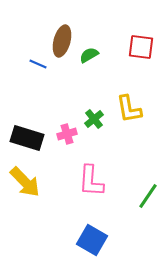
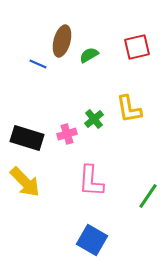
red square: moved 4 px left; rotated 20 degrees counterclockwise
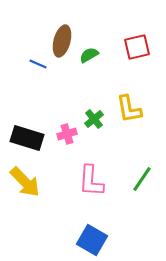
green line: moved 6 px left, 17 px up
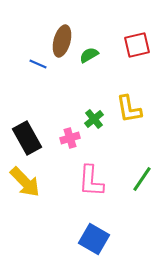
red square: moved 2 px up
pink cross: moved 3 px right, 4 px down
black rectangle: rotated 44 degrees clockwise
blue square: moved 2 px right, 1 px up
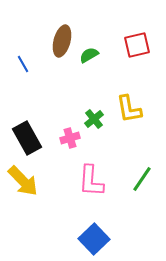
blue line: moved 15 px left; rotated 36 degrees clockwise
yellow arrow: moved 2 px left, 1 px up
blue square: rotated 16 degrees clockwise
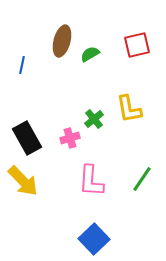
green semicircle: moved 1 px right, 1 px up
blue line: moved 1 px left, 1 px down; rotated 42 degrees clockwise
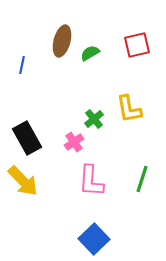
green semicircle: moved 1 px up
pink cross: moved 4 px right, 4 px down; rotated 18 degrees counterclockwise
green line: rotated 16 degrees counterclockwise
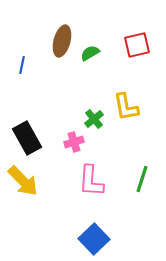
yellow L-shape: moved 3 px left, 2 px up
pink cross: rotated 18 degrees clockwise
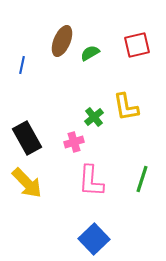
brown ellipse: rotated 8 degrees clockwise
green cross: moved 2 px up
yellow arrow: moved 4 px right, 2 px down
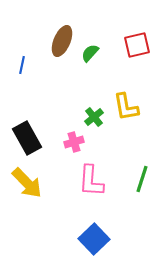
green semicircle: rotated 18 degrees counterclockwise
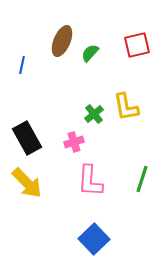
green cross: moved 3 px up
pink L-shape: moved 1 px left
